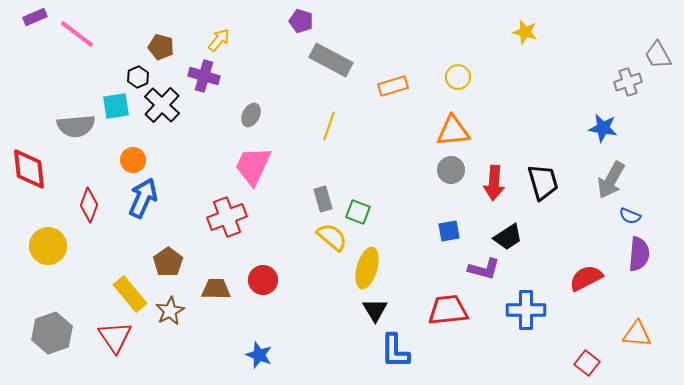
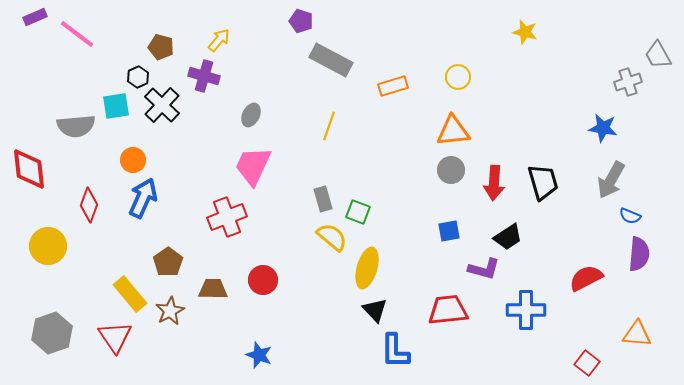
brown trapezoid at (216, 289): moved 3 px left
black triangle at (375, 310): rotated 12 degrees counterclockwise
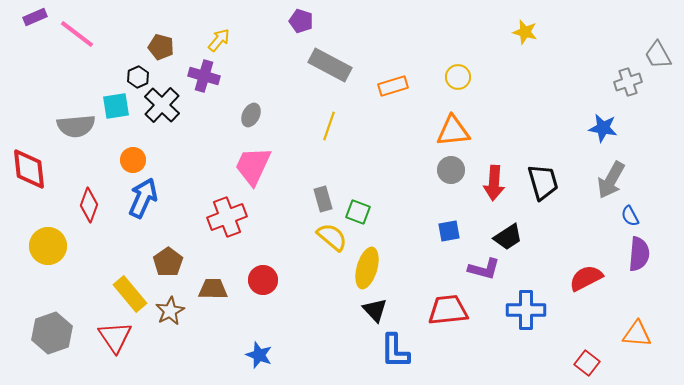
gray rectangle at (331, 60): moved 1 px left, 5 px down
blue semicircle at (630, 216): rotated 40 degrees clockwise
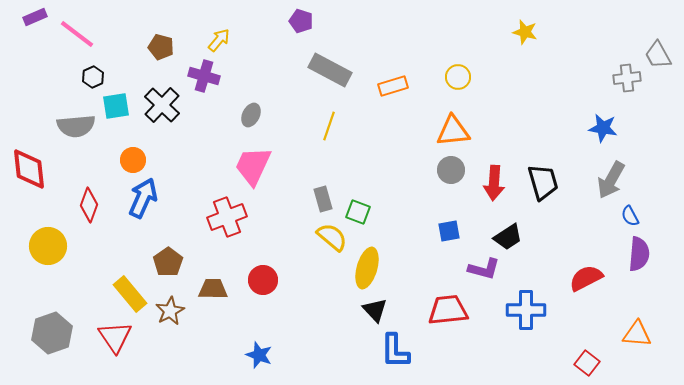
gray rectangle at (330, 65): moved 5 px down
black hexagon at (138, 77): moved 45 px left
gray cross at (628, 82): moved 1 px left, 4 px up; rotated 12 degrees clockwise
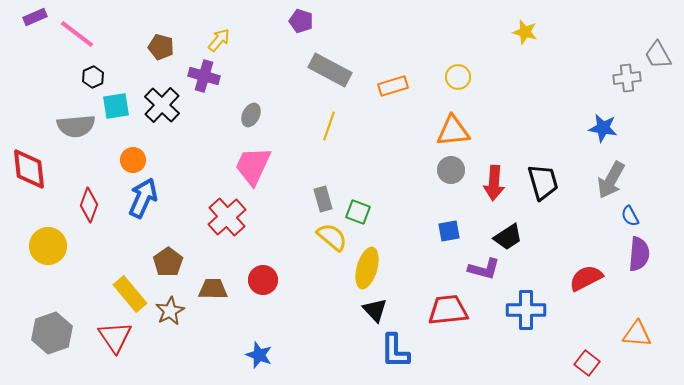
red cross at (227, 217): rotated 21 degrees counterclockwise
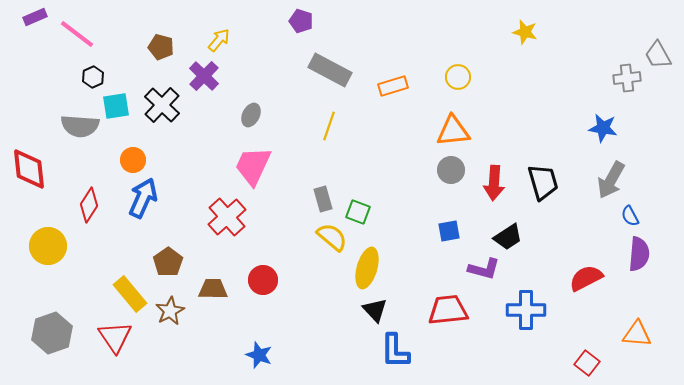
purple cross at (204, 76): rotated 28 degrees clockwise
gray semicircle at (76, 126): moved 4 px right; rotated 9 degrees clockwise
red diamond at (89, 205): rotated 12 degrees clockwise
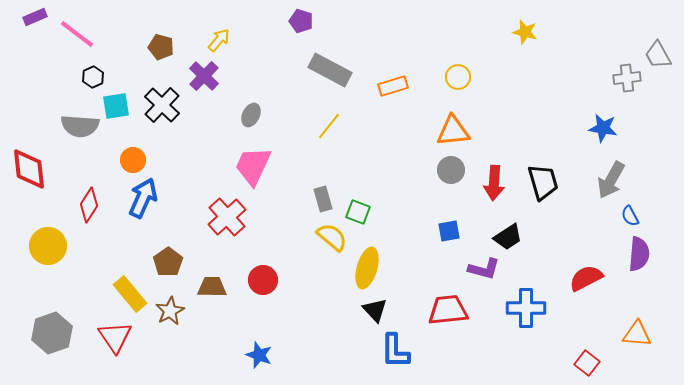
yellow line at (329, 126): rotated 20 degrees clockwise
brown trapezoid at (213, 289): moved 1 px left, 2 px up
blue cross at (526, 310): moved 2 px up
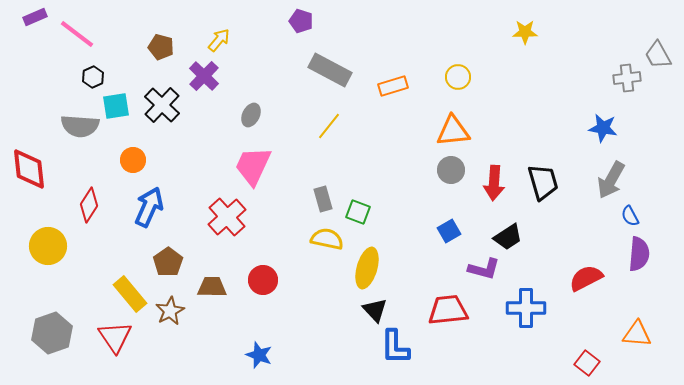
yellow star at (525, 32): rotated 15 degrees counterclockwise
blue arrow at (143, 198): moved 6 px right, 9 px down
blue square at (449, 231): rotated 20 degrees counterclockwise
yellow semicircle at (332, 237): moved 5 px left, 2 px down; rotated 28 degrees counterclockwise
blue L-shape at (395, 351): moved 4 px up
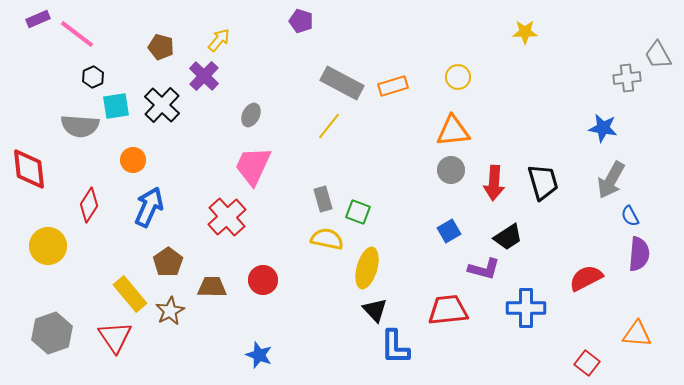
purple rectangle at (35, 17): moved 3 px right, 2 px down
gray rectangle at (330, 70): moved 12 px right, 13 px down
